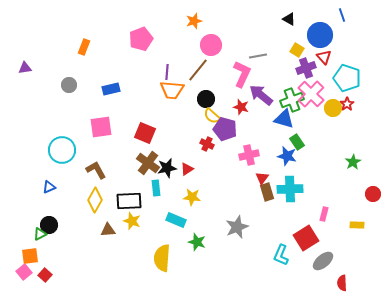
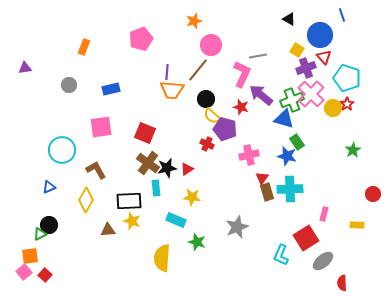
green star at (353, 162): moved 12 px up
yellow diamond at (95, 200): moved 9 px left
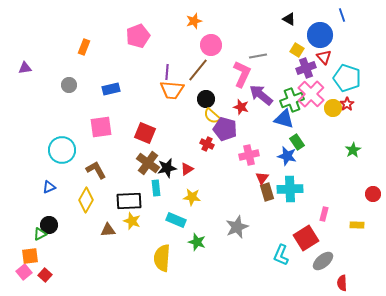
pink pentagon at (141, 39): moved 3 px left, 3 px up
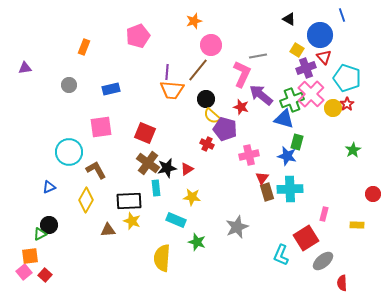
green rectangle at (297, 142): rotated 49 degrees clockwise
cyan circle at (62, 150): moved 7 px right, 2 px down
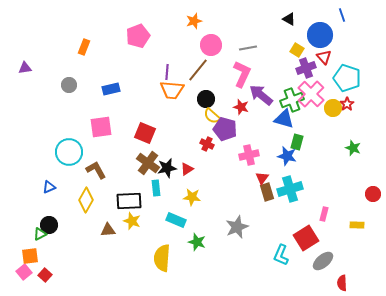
gray line at (258, 56): moved 10 px left, 8 px up
green star at (353, 150): moved 2 px up; rotated 21 degrees counterclockwise
cyan cross at (290, 189): rotated 15 degrees counterclockwise
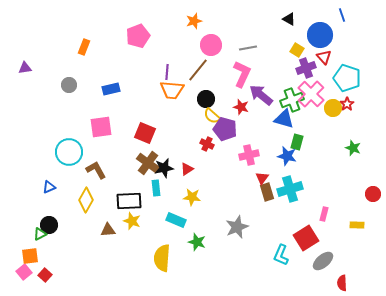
black star at (167, 168): moved 3 px left
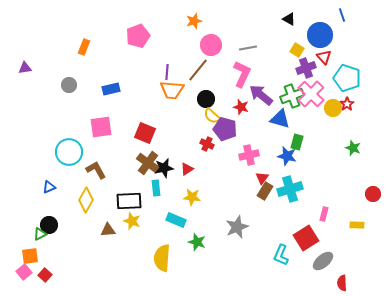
green cross at (292, 100): moved 4 px up
blue triangle at (284, 119): moved 4 px left
brown rectangle at (267, 192): moved 2 px left, 1 px up; rotated 48 degrees clockwise
